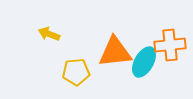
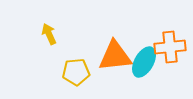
yellow arrow: rotated 45 degrees clockwise
orange cross: moved 2 px down
orange triangle: moved 4 px down
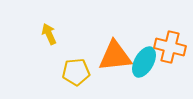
orange cross: rotated 20 degrees clockwise
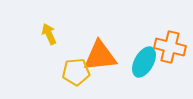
orange triangle: moved 15 px left
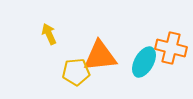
orange cross: moved 1 px right, 1 px down
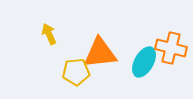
orange triangle: moved 3 px up
